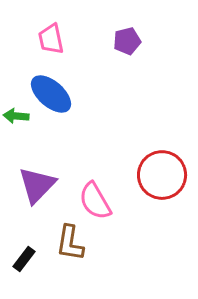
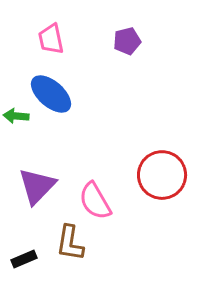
purple triangle: moved 1 px down
black rectangle: rotated 30 degrees clockwise
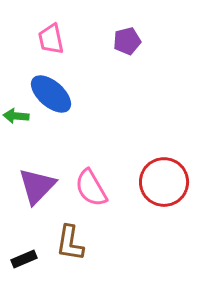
red circle: moved 2 px right, 7 px down
pink semicircle: moved 4 px left, 13 px up
